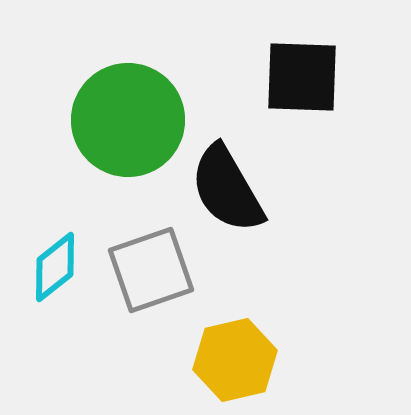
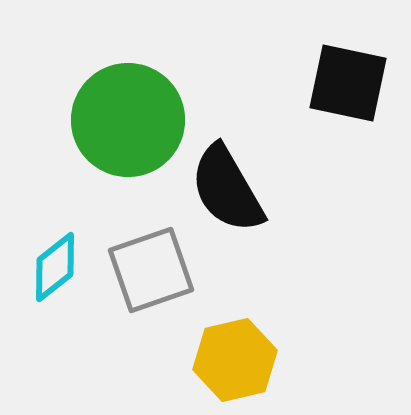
black square: moved 46 px right, 6 px down; rotated 10 degrees clockwise
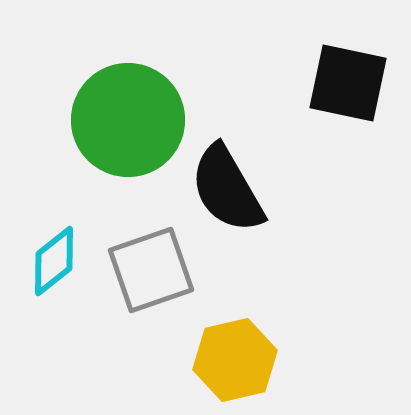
cyan diamond: moved 1 px left, 6 px up
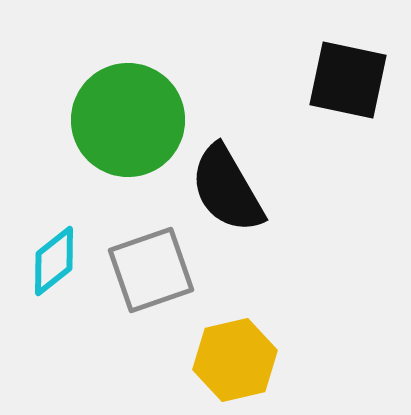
black square: moved 3 px up
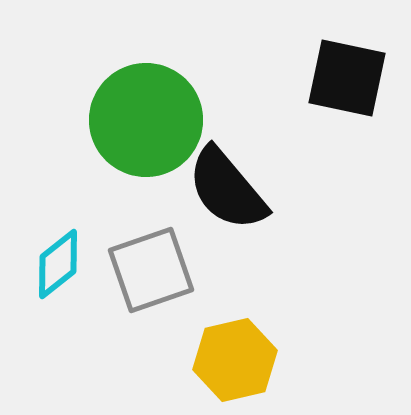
black square: moved 1 px left, 2 px up
green circle: moved 18 px right
black semicircle: rotated 10 degrees counterclockwise
cyan diamond: moved 4 px right, 3 px down
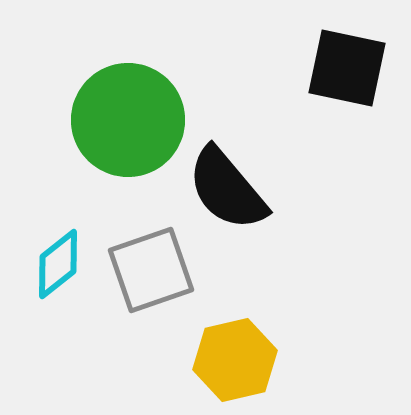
black square: moved 10 px up
green circle: moved 18 px left
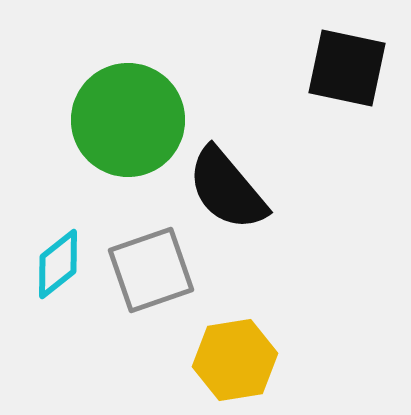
yellow hexagon: rotated 4 degrees clockwise
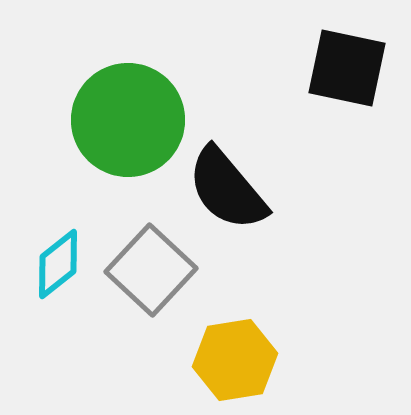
gray square: rotated 28 degrees counterclockwise
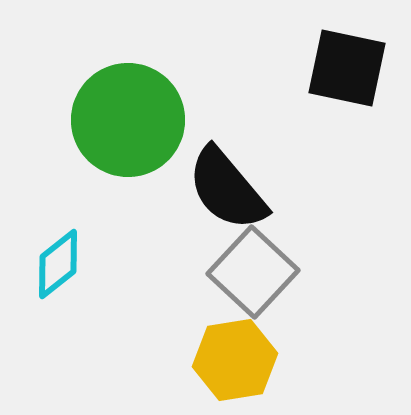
gray square: moved 102 px right, 2 px down
